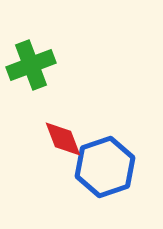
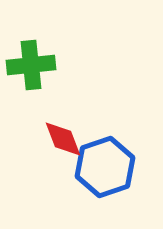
green cross: rotated 15 degrees clockwise
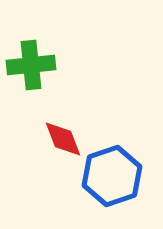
blue hexagon: moved 7 px right, 9 px down
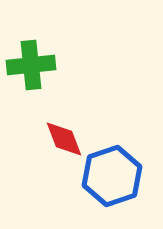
red diamond: moved 1 px right
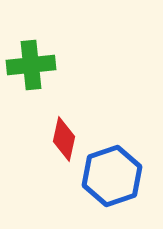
red diamond: rotated 33 degrees clockwise
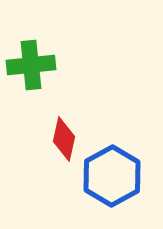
blue hexagon: rotated 10 degrees counterclockwise
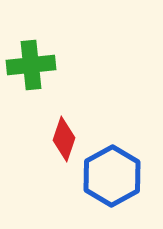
red diamond: rotated 6 degrees clockwise
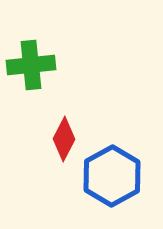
red diamond: rotated 9 degrees clockwise
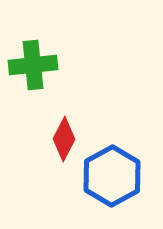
green cross: moved 2 px right
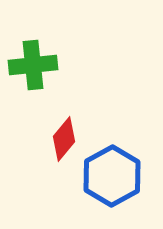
red diamond: rotated 12 degrees clockwise
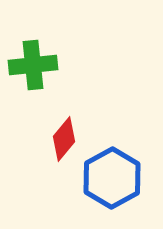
blue hexagon: moved 2 px down
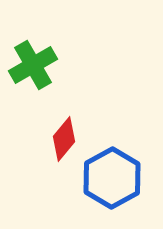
green cross: rotated 24 degrees counterclockwise
